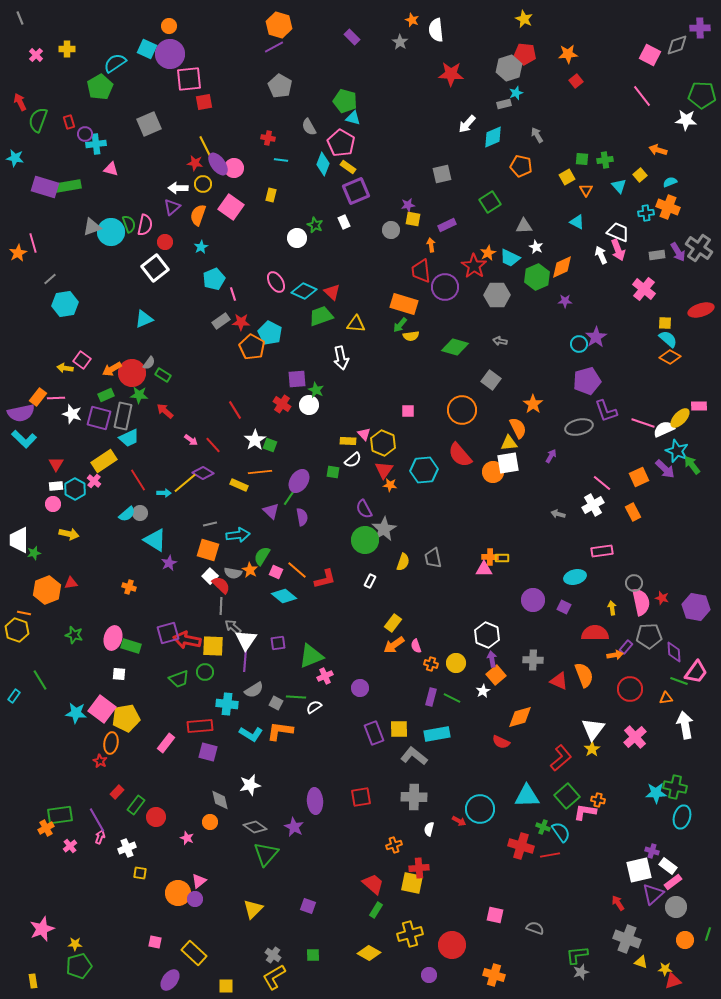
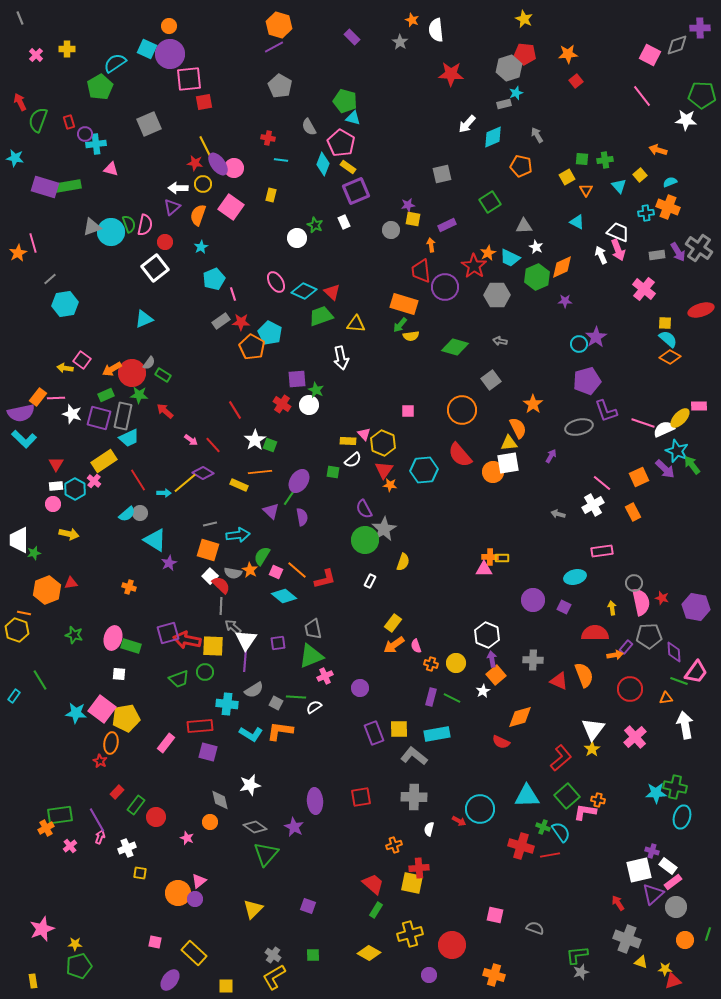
gray square at (491, 380): rotated 18 degrees clockwise
gray trapezoid at (433, 558): moved 120 px left, 71 px down
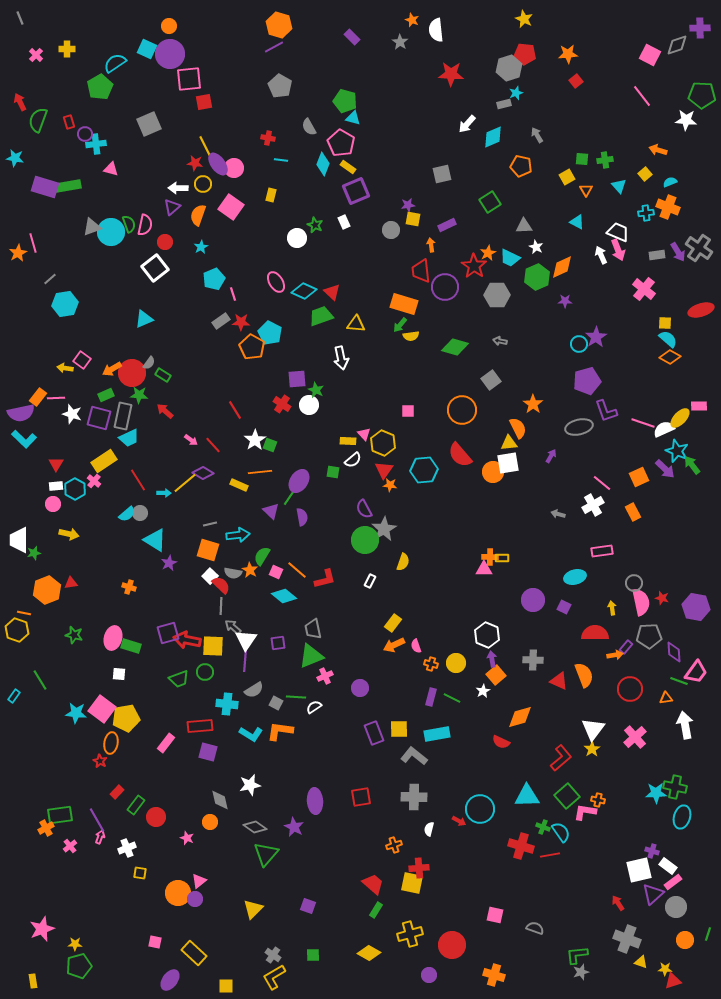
yellow square at (640, 175): moved 5 px right, 1 px up
orange arrow at (394, 645): rotated 10 degrees clockwise
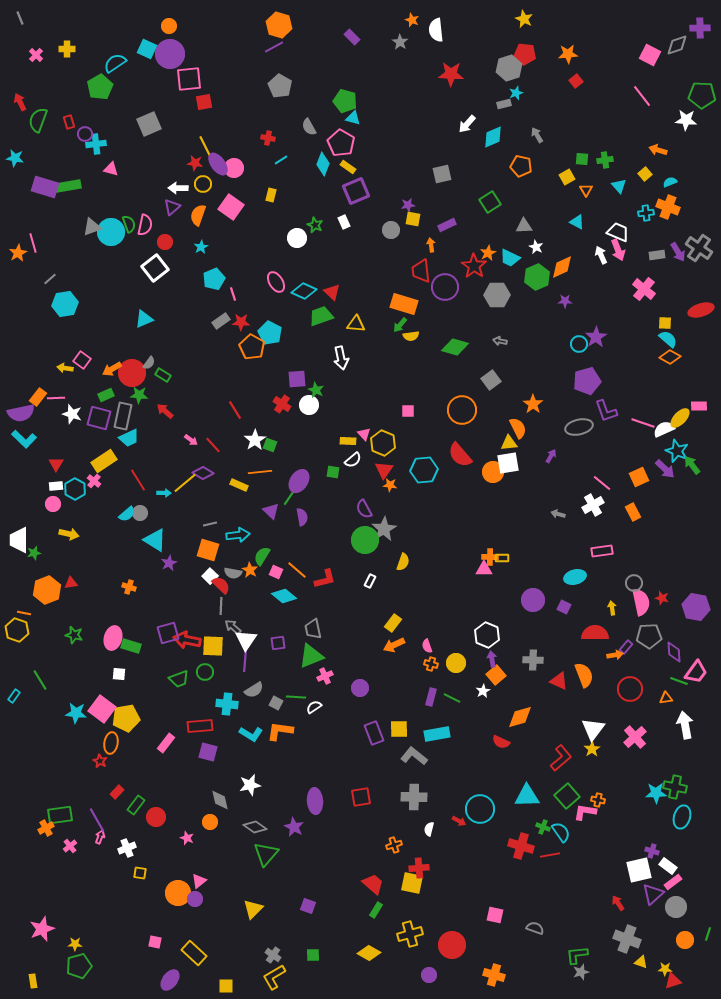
cyan line at (281, 160): rotated 40 degrees counterclockwise
pink semicircle at (416, 646): moved 11 px right
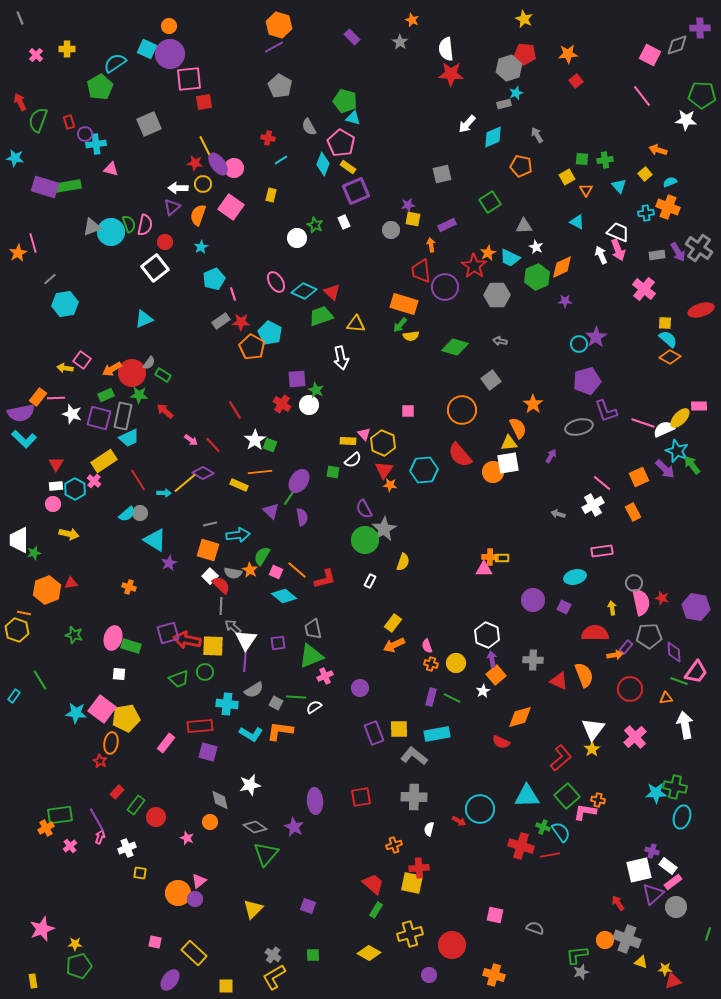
white semicircle at (436, 30): moved 10 px right, 19 px down
orange circle at (685, 940): moved 80 px left
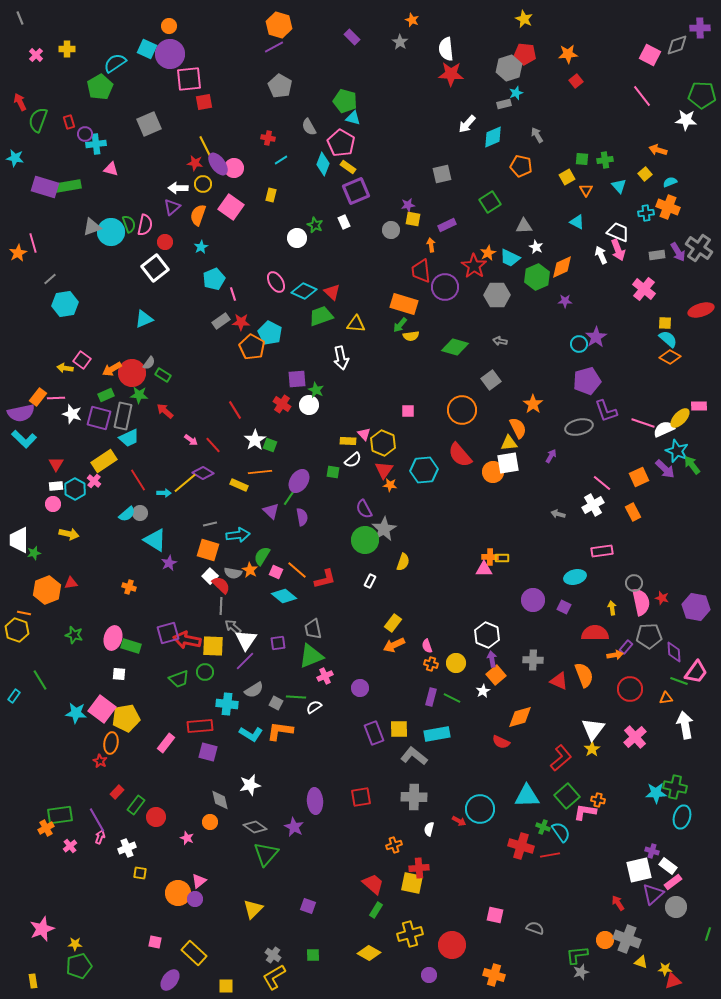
purple line at (245, 661): rotated 40 degrees clockwise
